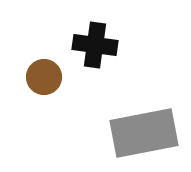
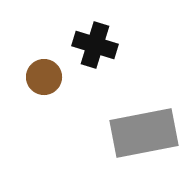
black cross: rotated 9 degrees clockwise
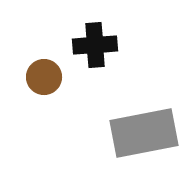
black cross: rotated 21 degrees counterclockwise
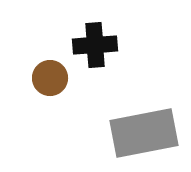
brown circle: moved 6 px right, 1 px down
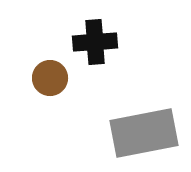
black cross: moved 3 px up
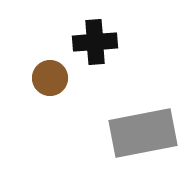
gray rectangle: moved 1 px left
